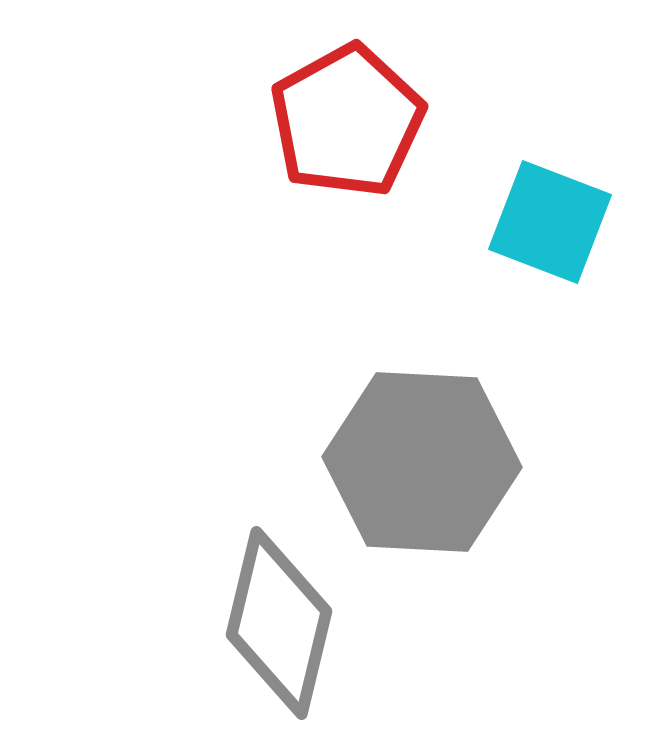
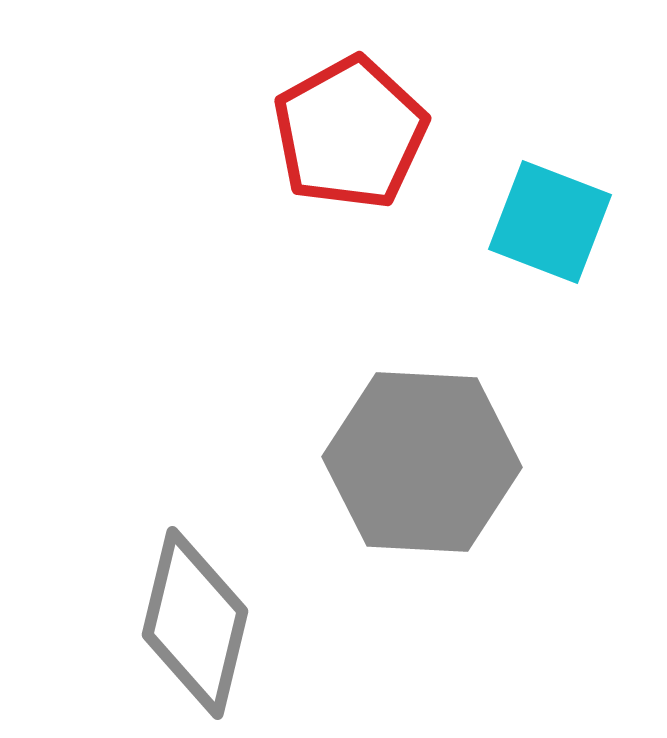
red pentagon: moved 3 px right, 12 px down
gray diamond: moved 84 px left
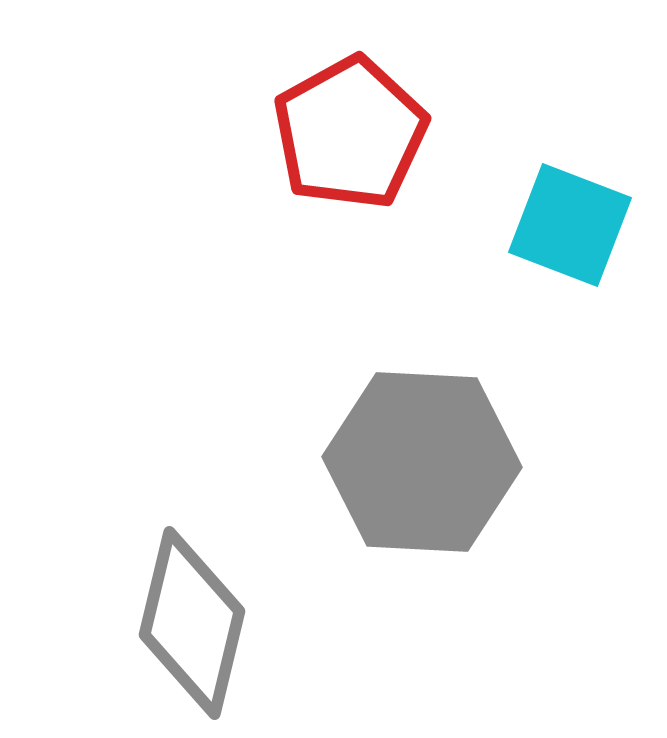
cyan square: moved 20 px right, 3 px down
gray diamond: moved 3 px left
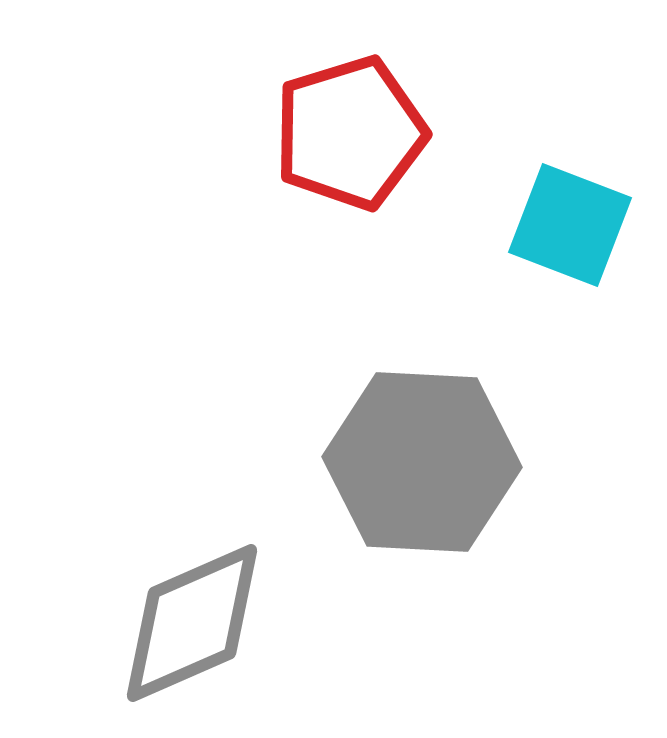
red pentagon: rotated 12 degrees clockwise
gray diamond: rotated 53 degrees clockwise
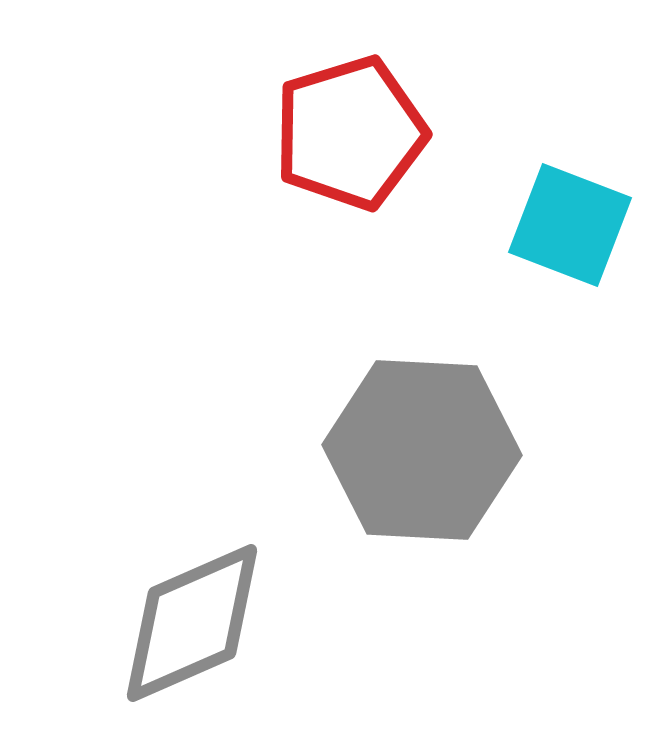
gray hexagon: moved 12 px up
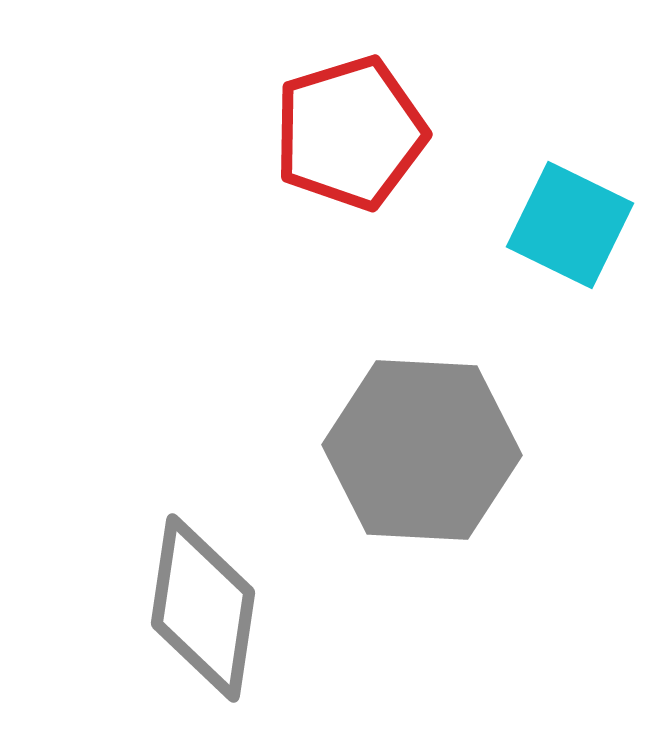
cyan square: rotated 5 degrees clockwise
gray diamond: moved 11 px right, 15 px up; rotated 58 degrees counterclockwise
